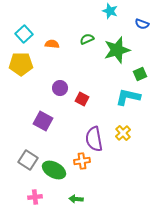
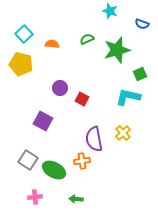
yellow pentagon: rotated 15 degrees clockwise
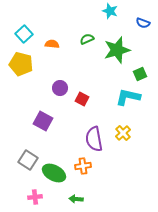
blue semicircle: moved 1 px right, 1 px up
orange cross: moved 1 px right, 5 px down
green ellipse: moved 3 px down
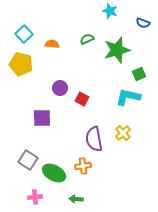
green square: moved 1 px left
purple square: moved 1 px left, 3 px up; rotated 30 degrees counterclockwise
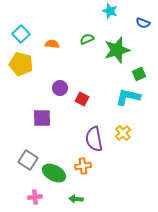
cyan square: moved 3 px left
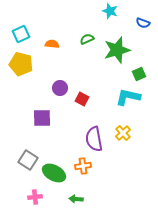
cyan square: rotated 18 degrees clockwise
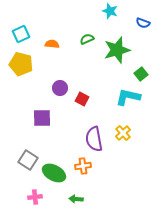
green square: moved 2 px right; rotated 16 degrees counterclockwise
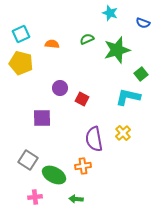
cyan star: moved 2 px down
yellow pentagon: moved 1 px up
green ellipse: moved 2 px down
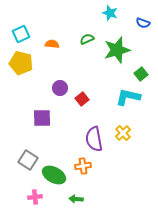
red square: rotated 24 degrees clockwise
